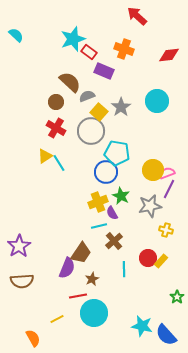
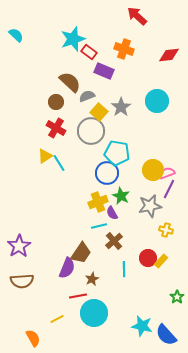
blue circle at (106, 172): moved 1 px right, 1 px down
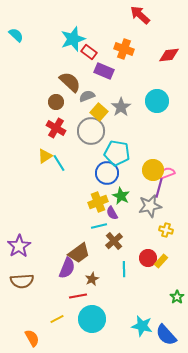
red arrow at (137, 16): moved 3 px right, 1 px up
purple line at (169, 189): moved 10 px left, 1 px up; rotated 12 degrees counterclockwise
brown trapezoid at (81, 253): moved 2 px left; rotated 20 degrees clockwise
cyan circle at (94, 313): moved 2 px left, 6 px down
orange semicircle at (33, 338): moved 1 px left
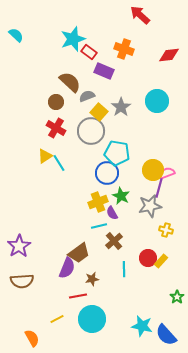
brown star at (92, 279): rotated 16 degrees clockwise
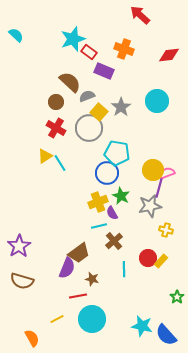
gray circle at (91, 131): moved 2 px left, 3 px up
cyan line at (59, 163): moved 1 px right
brown star at (92, 279): rotated 24 degrees clockwise
brown semicircle at (22, 281): rotated 20 degrees clockwise
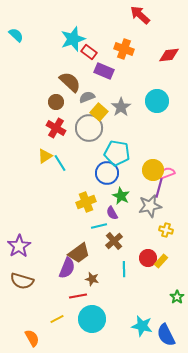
gray semicircle at (87, 96): moved 1 px down
yellow cross at (98, 202): moved 12 px left
blue semicircle at (166, 335): rotated 15 degrees clockwise
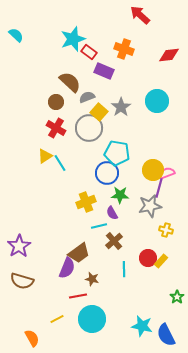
green star at (121, 196): moved 1 px left, 1 px up; rotated 24 degrees counterclockwise
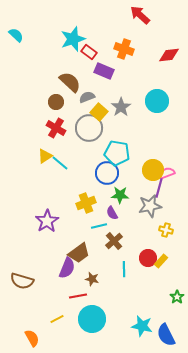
cyan line at (60, 163): rotated 18 degrees counterclockwise
yellow cross at (86, 202): moved 1 px down
purple star at (19, 246): moved 28 px right, 25 px up
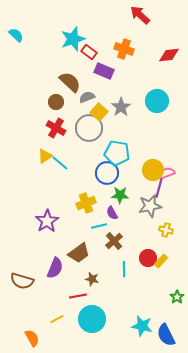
purple semicircle at (67, 268): moved 12 px left
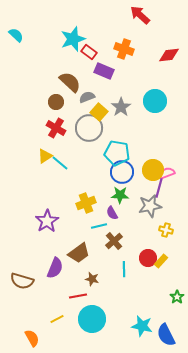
cyan circle at (157, 101): moved 2 px left
blue circle at (107, 173): moved 15 px right, 1 px up
